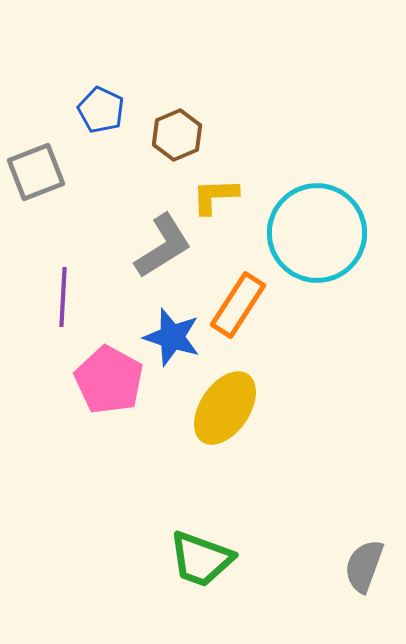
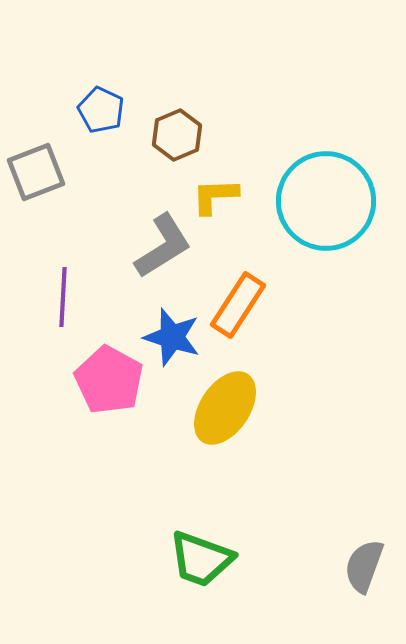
cyan circle: moved 9 px right, 32 px up
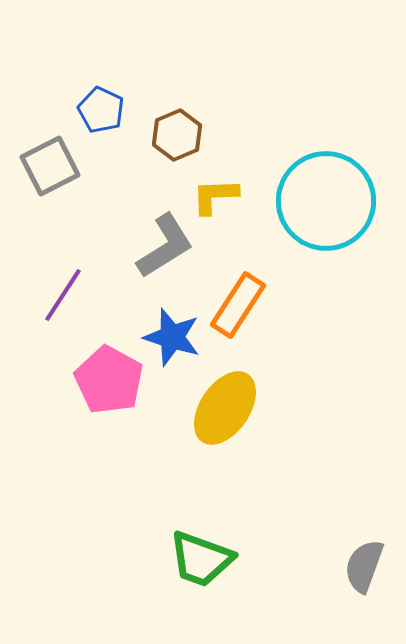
gray square: moved 14 px right, 6 px up; rotated 6 degrees counterclockwise
gray L-shape: moved 2 px right
purple line: moved 2 px up; rotated 30 degrees clockwise
